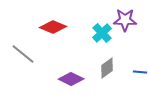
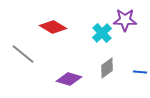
red diamond: rotated 8 degrees clockwise
purple diamond: moved 2 px left; rotated 10 degrees counterclockwise
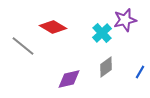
purple star: rotated 15 degrees counterclockwise
gray line: moved 8 px up
gray diamond: moved 1 px left, 1 px up
blue line: rotated 64 degrees counterclockwise
purple diamond: rotated 30 degrees counterclockwise
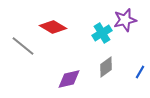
cyan cross: rotated 12 degrees clockwise
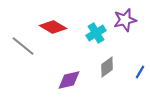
cyan cross: moved 6 px left
gray diamond: moved 1 px right
purple diamond: moved 1 px down
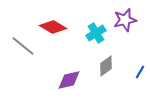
gray diamond: moved 1 px left, 1 px up
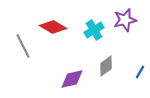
cyan cross: moved 2 px left, 3 px up
gray line: rotated 25 degrees clockwise
purple diamond: moved 3 px right, 1 px up
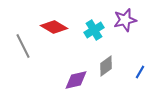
red diamond: moved 1 px right
purple diamond: moved 4 px right, 1 px down
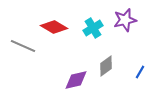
cyan cross: moved 1 px left, 2 px up
gray line: rotated 40 degrees counterclockwise
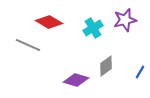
red diamond: moved 5 px left, 5 px up
gray line: moved 5 px right, 1 px up
purple diamond: rotated 30 degrees clockwise
